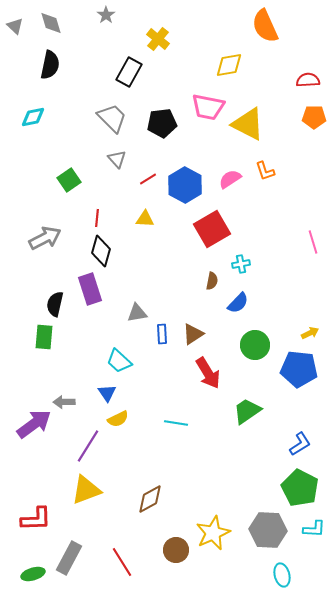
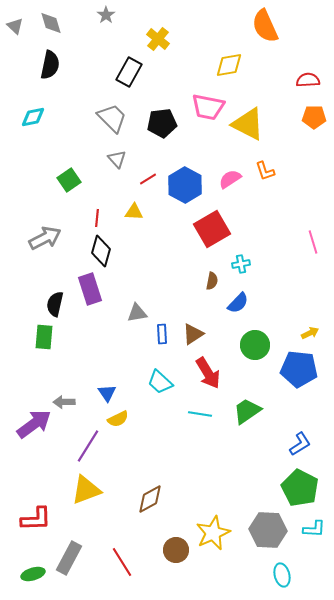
yellow triangle at (145, 219): moved 11 px left, 7 px up
cyan trapezoid at (119, 361): moved 41 px right, 21 px down
cyan line at (176, 423): moved 24 px right, 9 px up
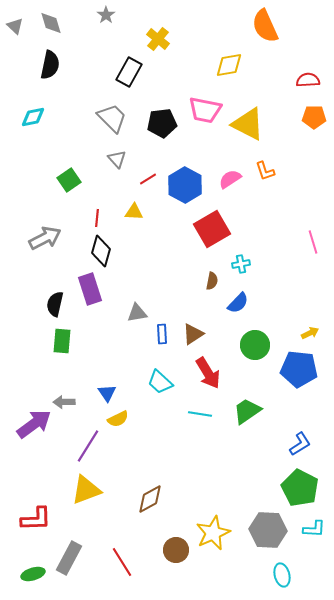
pink trapezoid at (208, 107): moved 3 px left, 3 px down
green rectangle at (44, 337): moved 18 px right, 4 px down
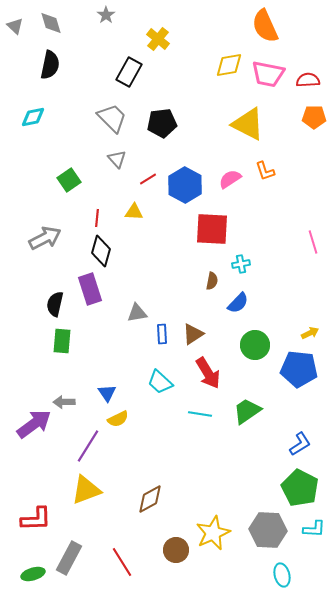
pink trapezoid at (205, 110): moved 63 px right, 36 px up
red square at (212, 229): rotated 33 degrees clockwise
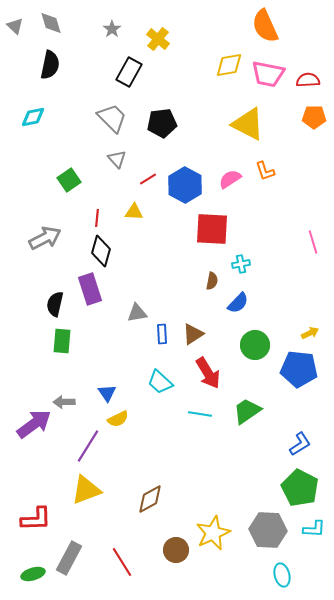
gray star at (106, 15): moved 6 px right, 14 px down
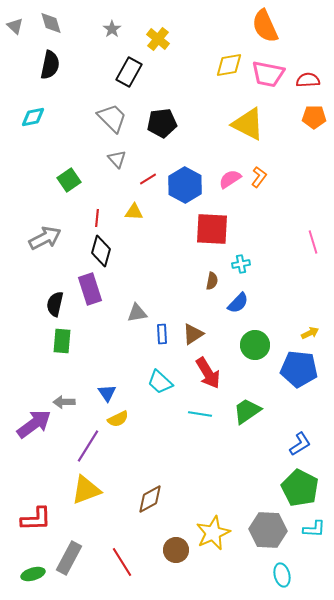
orange L-shape at (265, 171): moved 6 px left, 6 px down; rotated 125 degrees counterclockwise
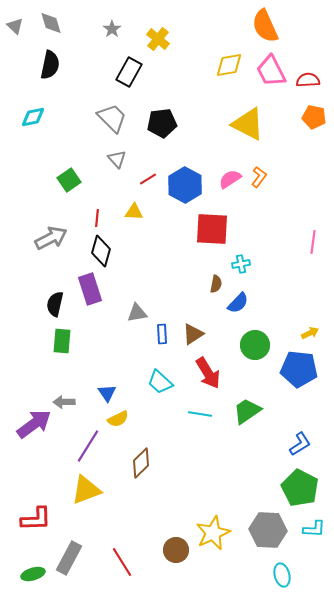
pink trapezoid at (268, 74): moved 3 px right, 3 px up; rotated 52 degrees clockwise
orange pentagon at (314, 117): rotated 10 degrees clockwise
gray arrow at (45, 238): moved 6 px right
pink line at (313, 242): rotated 25 degrees clockwise
brown semicircle at (212, 281): moved 4 px right, 3 px down
brown diamond at (150, 499): moved 9 px left, 36 px up; rotated 16 degrees counterclockwise
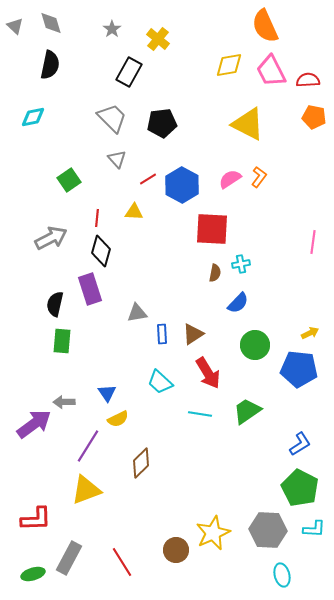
blue hexagon at (185, 185): moved 3 px left
brown semicircle at (216, 284): moved 1 px left, 11 px up
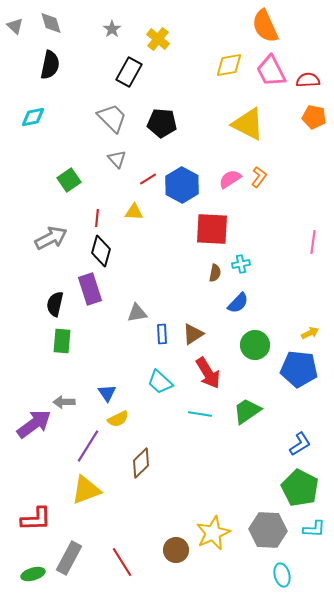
black pentagon at (162, 123): rotated 12 degrees clockwise
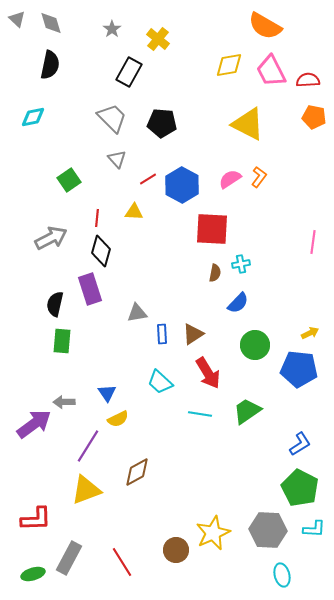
gray triangle at (15, 26): moved 2 px right, 7 px up
orange semicircle at (265, 26): rotated 36 degrees counterclockwise
brown diamond at (141, 463): moved 4 px left, 9 px down; rotated 16 degrees clockwise
